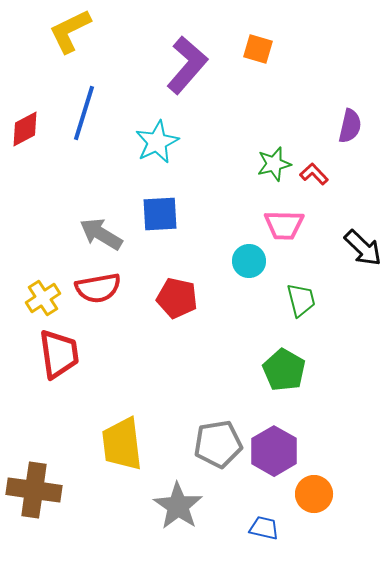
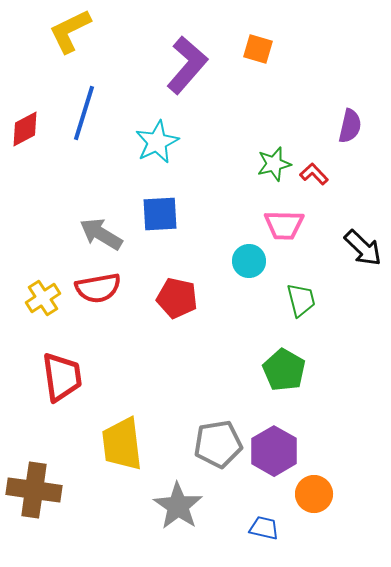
red trapezoid: moved 3 px right, 23 px down
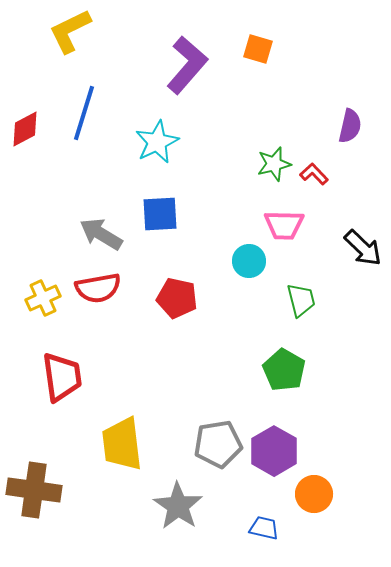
yellow cross: rotated 8 degrees clockwise
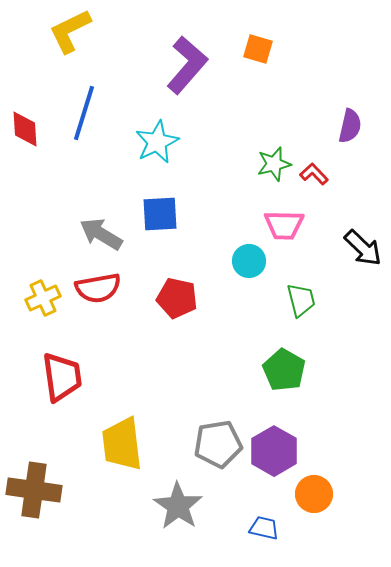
red diamond: rotated 66 degrees counterclockwise
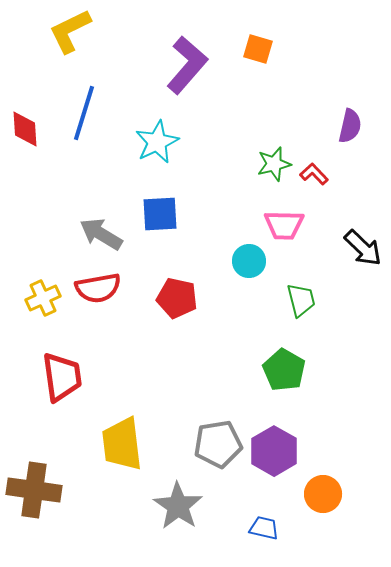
orange circle: moved 9 px right
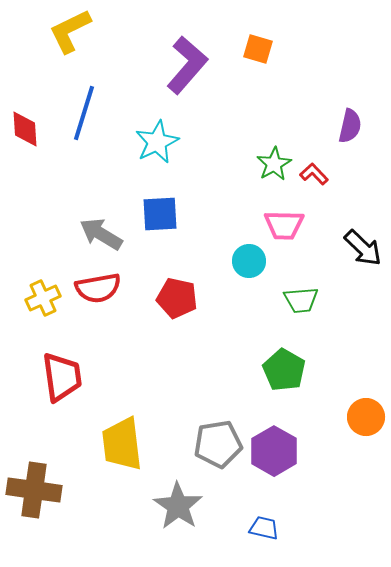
green star: rotated 16 degrees counterclockwise
green trapezoid: rotated 99 degrees clockwise
orange circle: moved 43 px right, 77 px up
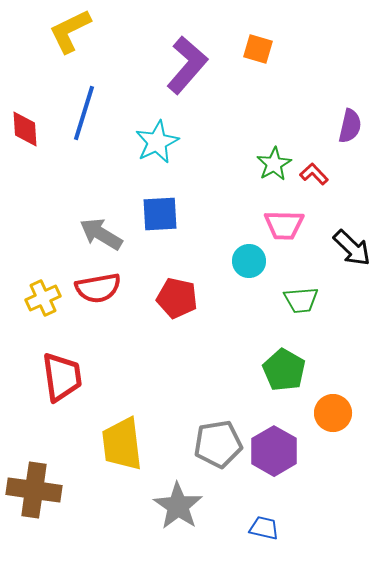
black arrow: moved 11 px left
orange circle: moved 33 px left, 4 px up
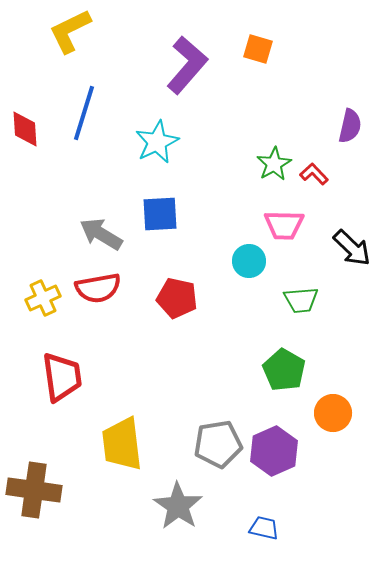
purple hexagon: rotated 6 degrees clockwise
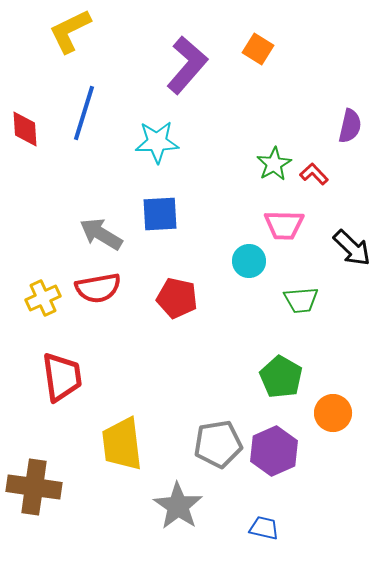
orange square: rotated 16 degrees clockwise
cyan star: rotated 24 degrees clockwise
green pentagon: moved 3 px left, 7 px down
brown cross: moved 3 px up
